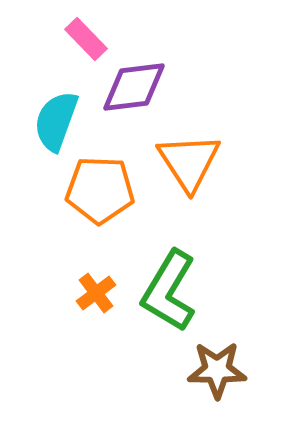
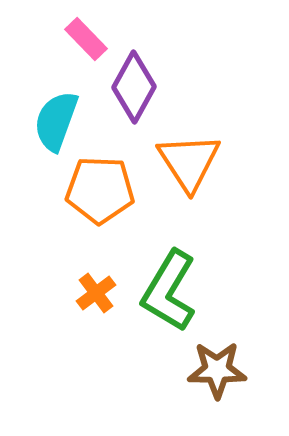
purple diamond: rotated 54 degrees counterclockwise
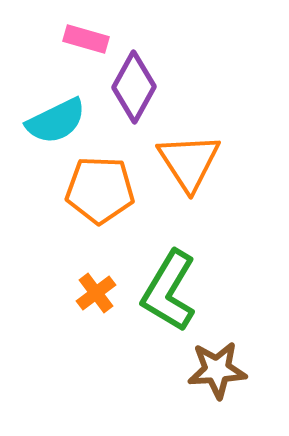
pink rectangle: rotated 30 degrees counterclockwise
cyan semicircle: rotated 136 degrees counterclockwise
brown star: rotated 4 degrees counterclockwise
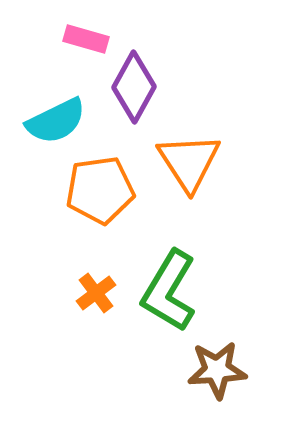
orange pentagon: rotated 10 degrees counterclockwise
